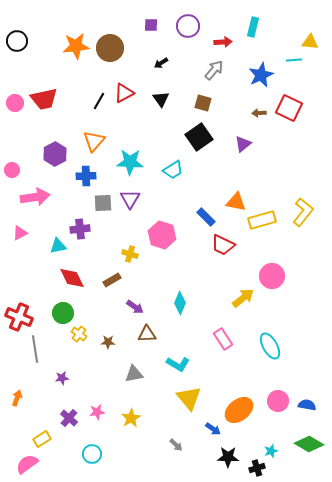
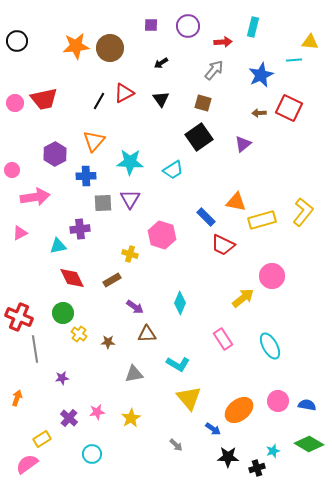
cyan star at (271, 451): moved 2 px right
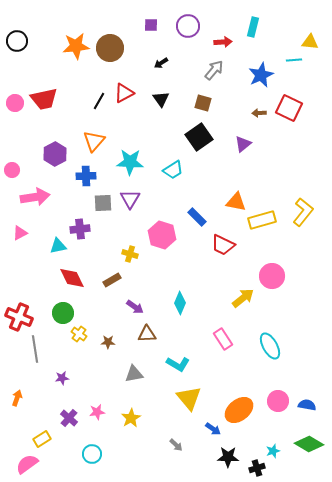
blue rectangle at (206, 217): moved 9 px left
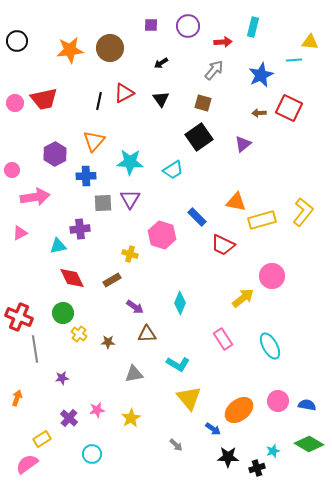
orange star at (76, 46): moved 6 px left, 4 px down
black line at (99, 101): rotated 18 degrees counterclockwise
pink star at (97, 412): moved 2 px up
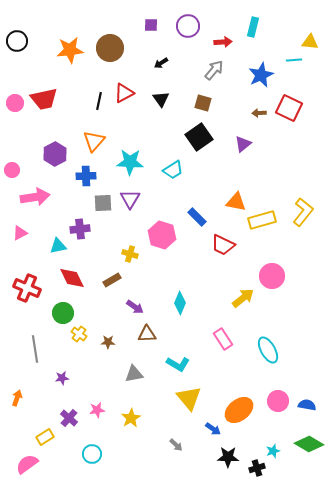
red cross at (19, 317): moved 8 px right, 29 px up
cyan ellipse at (270, 346): moved 2 px left, 4 px down
yellow rectangle at (42, 439): moved 3 px right, 2 px up
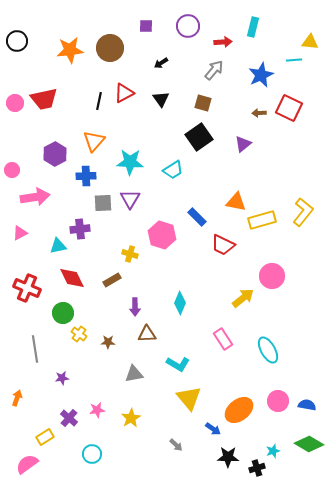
purple square at (151, 25): moved 5 px left, 1 px down
purple arrow at (135, 307): rotated 54 degrees clockwise
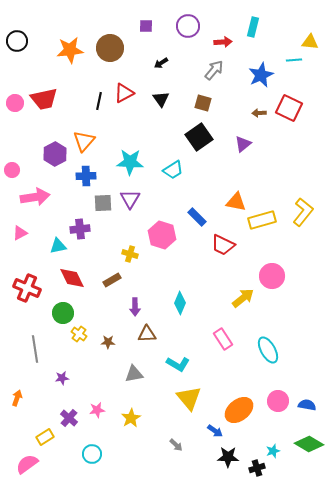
orange triangle at (94, 141): moved 10 px left
blue arrow at (213, 429): moved 2 px right, 2 px down
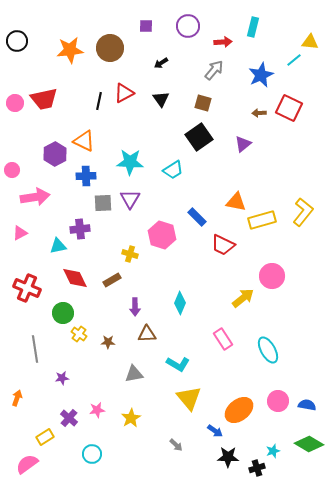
cyan line at (294, 60): rotated 35 degrees counterclockwise
orange triangle at (84, 141): rotated 45 degrees counterclockwise
red diamond at (72, 278): moved 3 px right
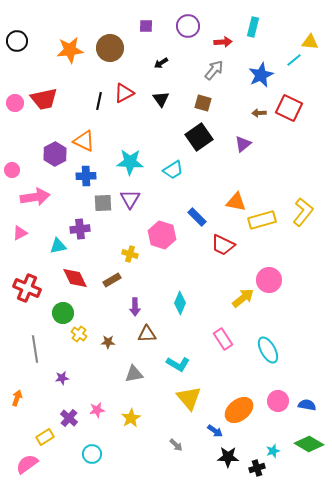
pink circle at (272, 276): moved 3 px left, 4 px down
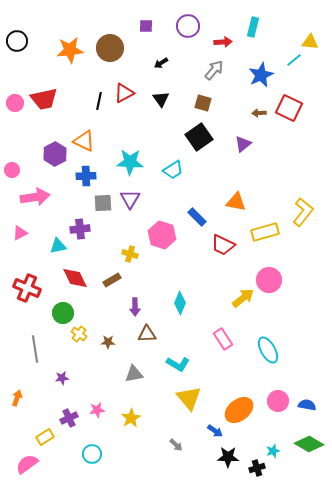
yellow rectangle at (262, 220): moved 3 px right, 12 px down
purple cross at (69, 418): rotated 24 degrees clockwise
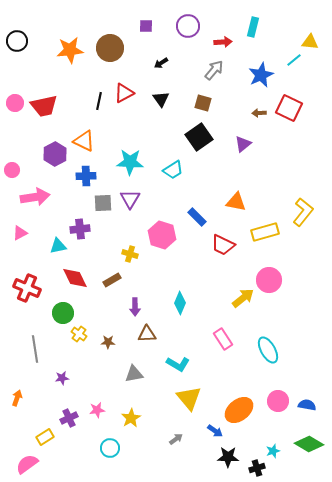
red trapezoid at (44, 99): moved 7 px down
gray arrow at (176, 445): moved 6 px up; rotated 80 degrees counterclockwise
cyan circle at (92, 454): moved 18 px right, 6 px up
